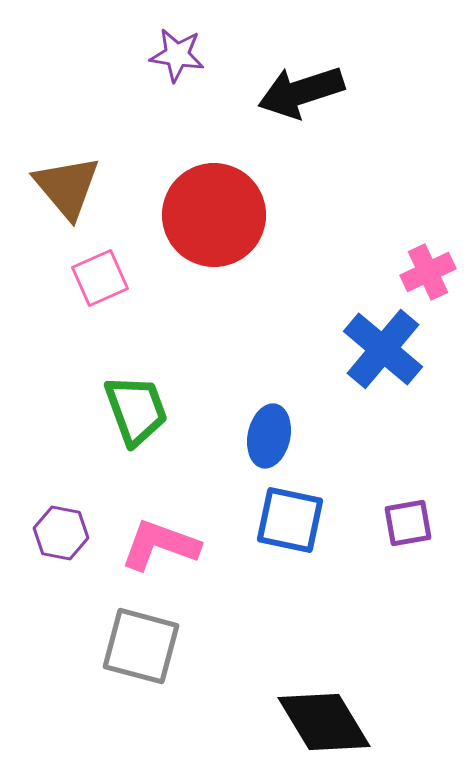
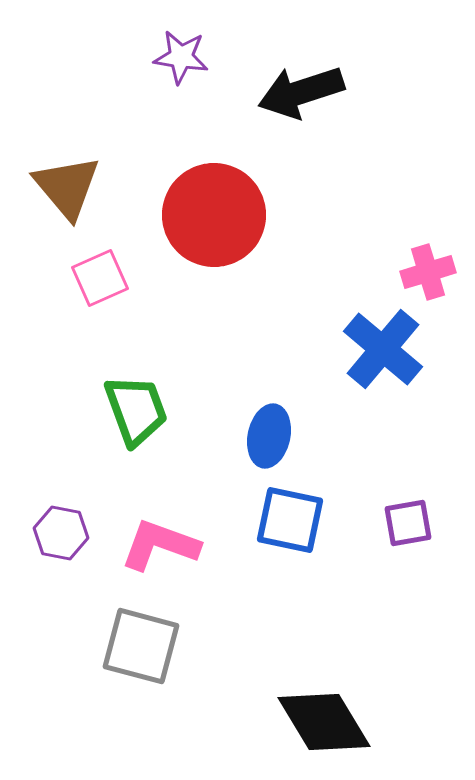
purple star: moved 4 px right, 2 px down
pink cross: rotated 8 degrees clockwise
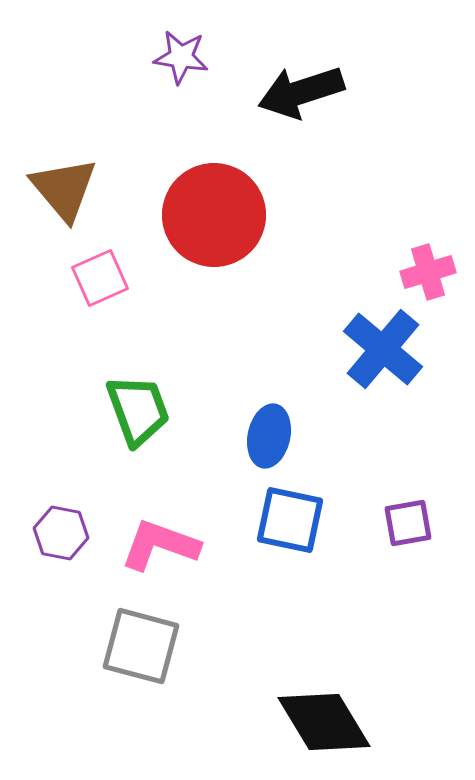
brown triangle: moved 3 px left, 2 px down
green trapezoid: moved 2 px right
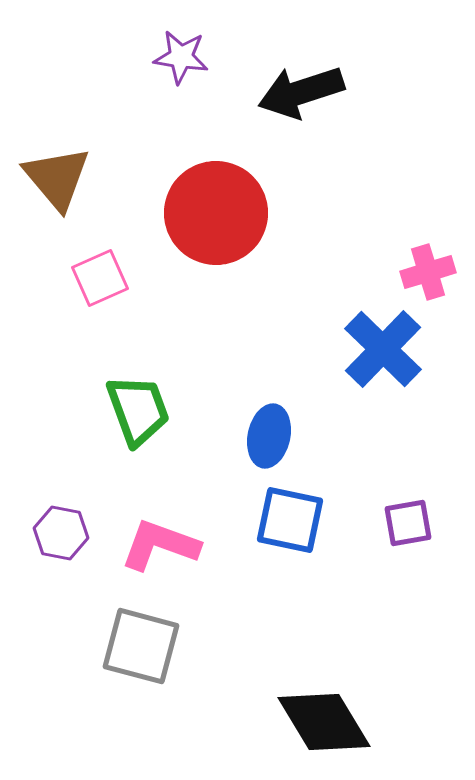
brown triangle: moved 7 px left, 11 px up
red circle: moved 2 px right, 2 px up
blue cross: rotated 4 degrees clockwise
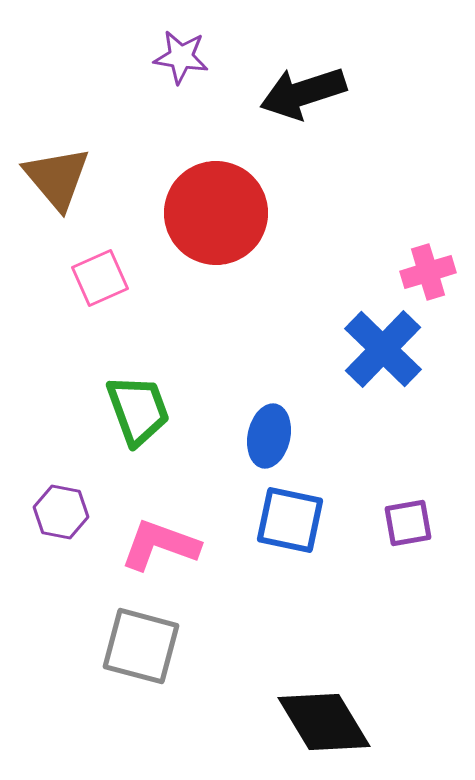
black arrow: moved 2 px right, 1 px down
purple hexagon: moved 21 px up
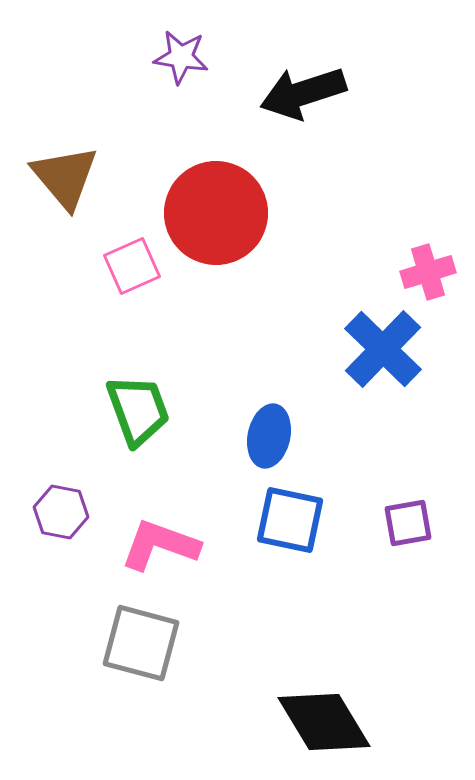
brown triangle: moved 8 px right, 1 px up
pink square: moved 32 px right, 12 px up
gray square: moved 3 px up
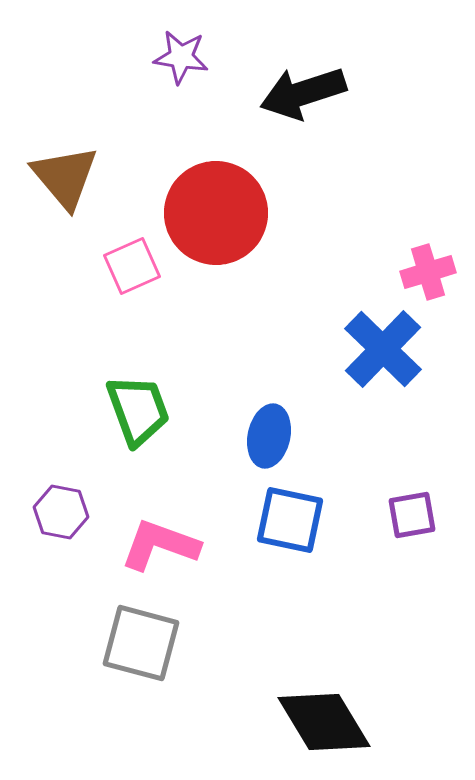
purple square: moved 4 px right, 8 px up
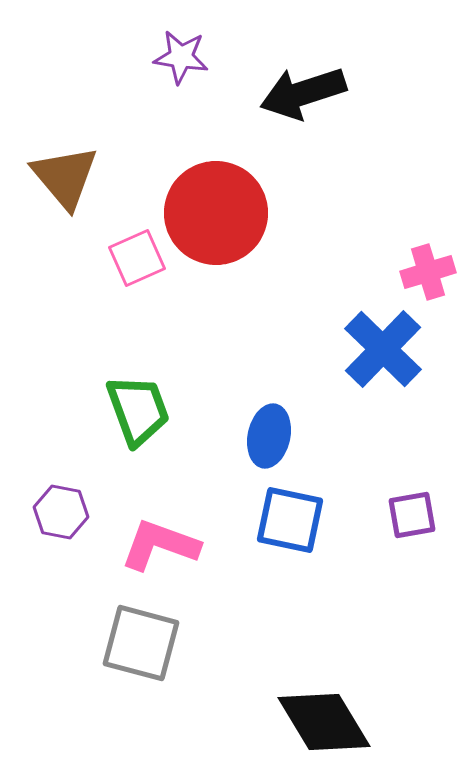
pink square: moved 5 px right, 8 px up
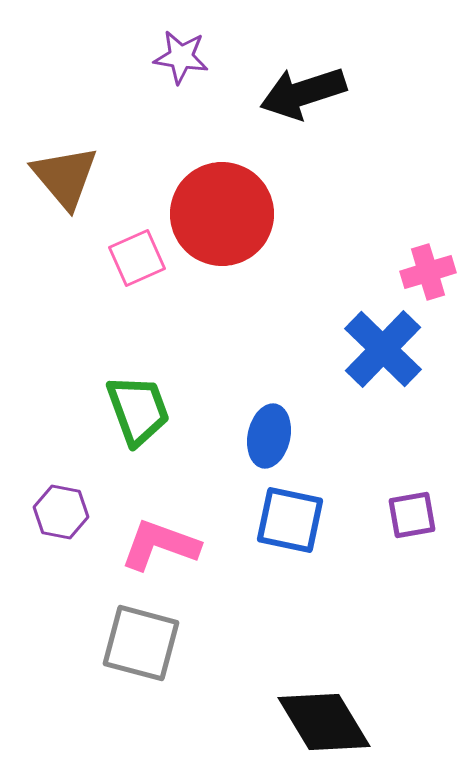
red circle: moved 6 px right, 1 px down
